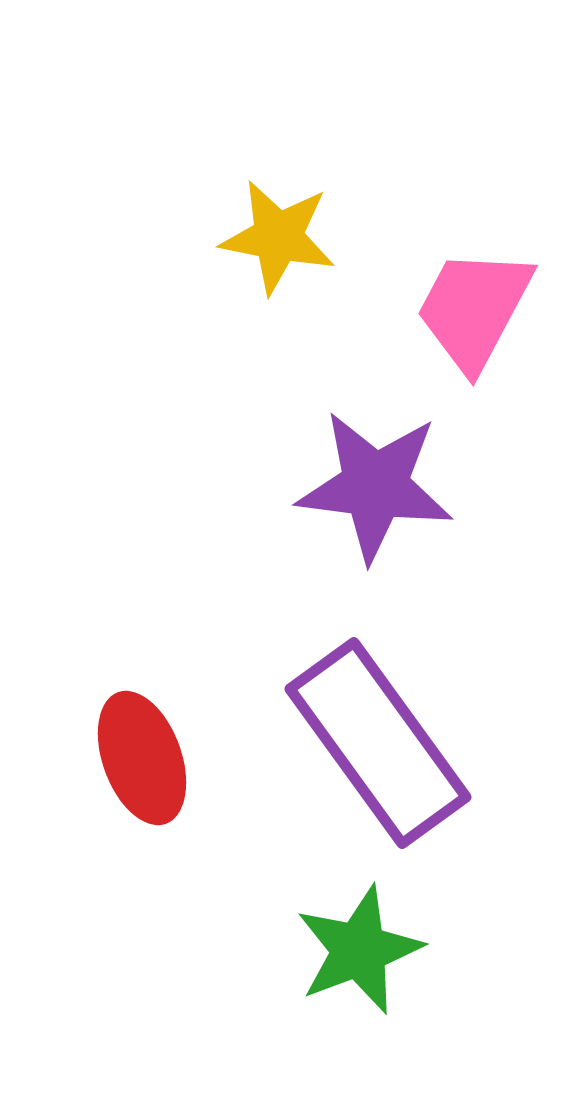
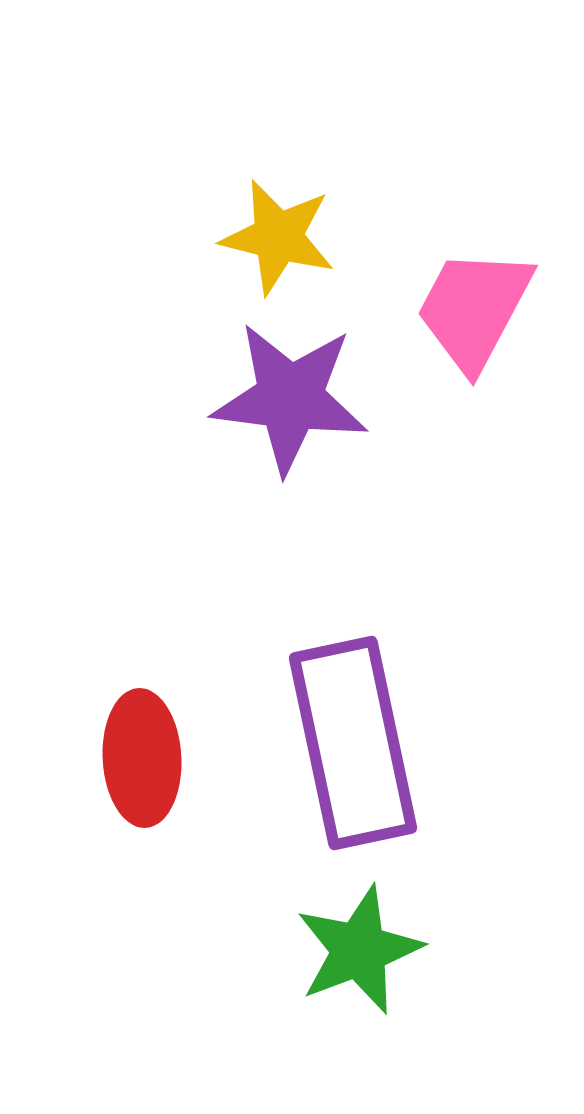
yellow star: rotated 3 degrees clockwise
purple star: moved 85 px left, 88 px up
purple rectangle: moved 25 px left; rotated 24 degrees clockwise
red ellipse: rotated 17 degrees clockwise
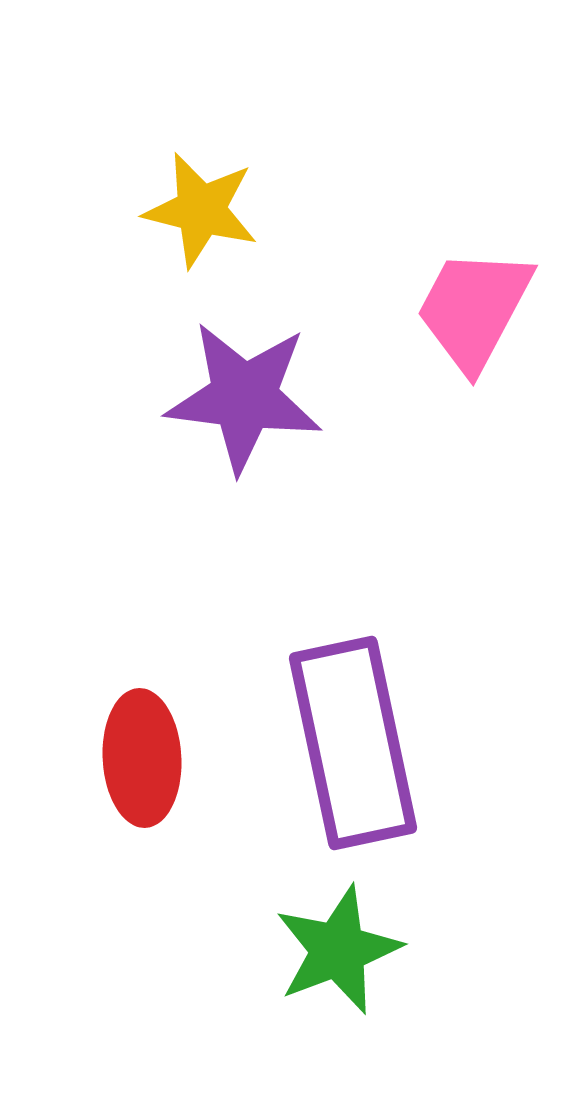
yellow star: moved 77 px left, 27 px up
purple star: moved 46 px left, 1 px up
green star: moved 21 px left
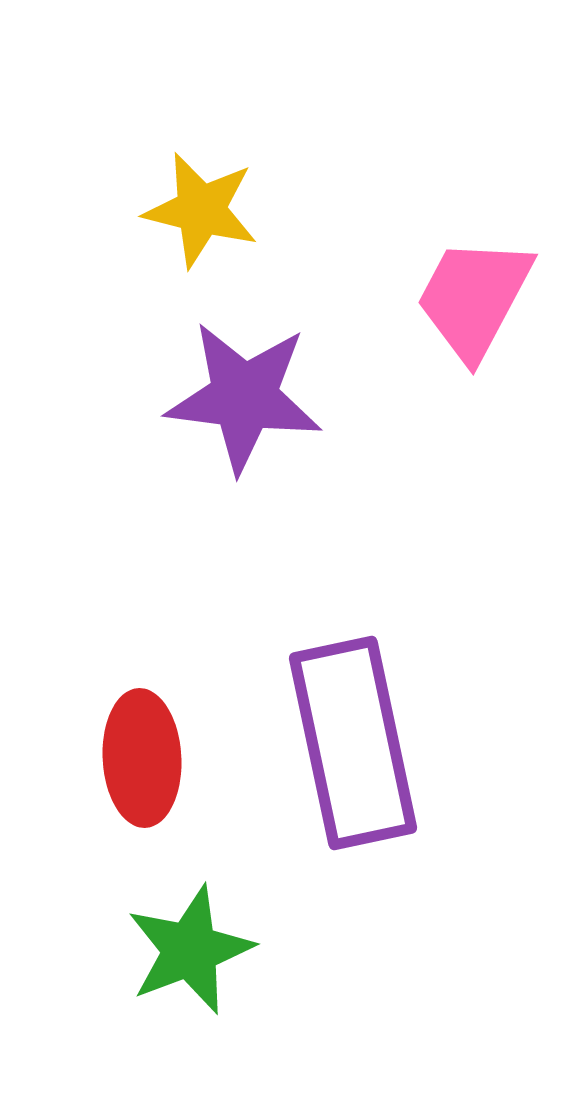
pink trapezoid: moved 11 px up
green star: moved 148 px left
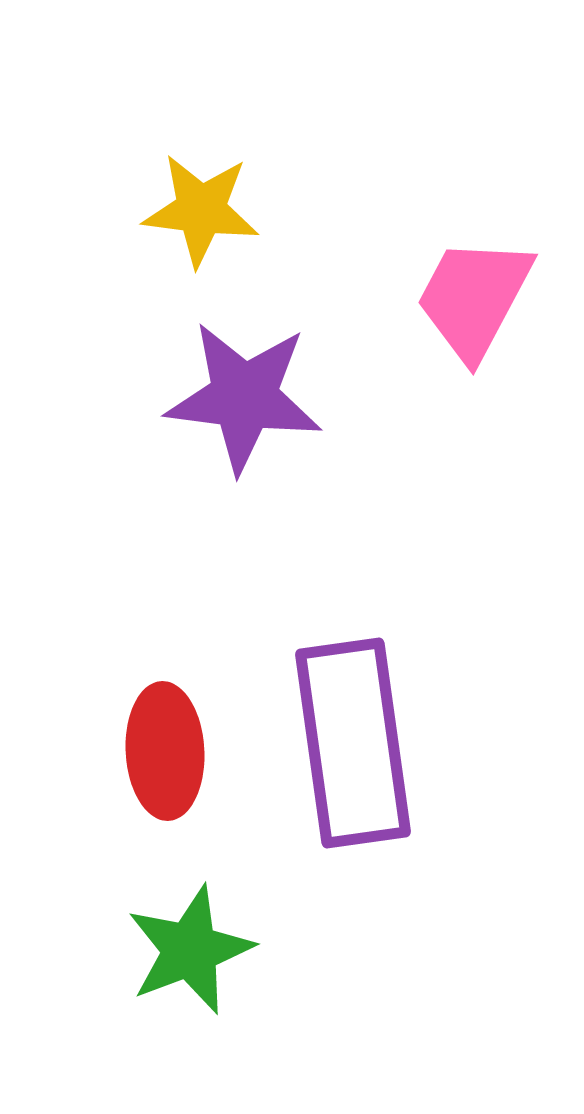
yellow star: rotated 7 degrees counterclockwise
purple rectangle: rotated 4 degrees clockwise
red ellipse: moved 23 px right, 7 px up
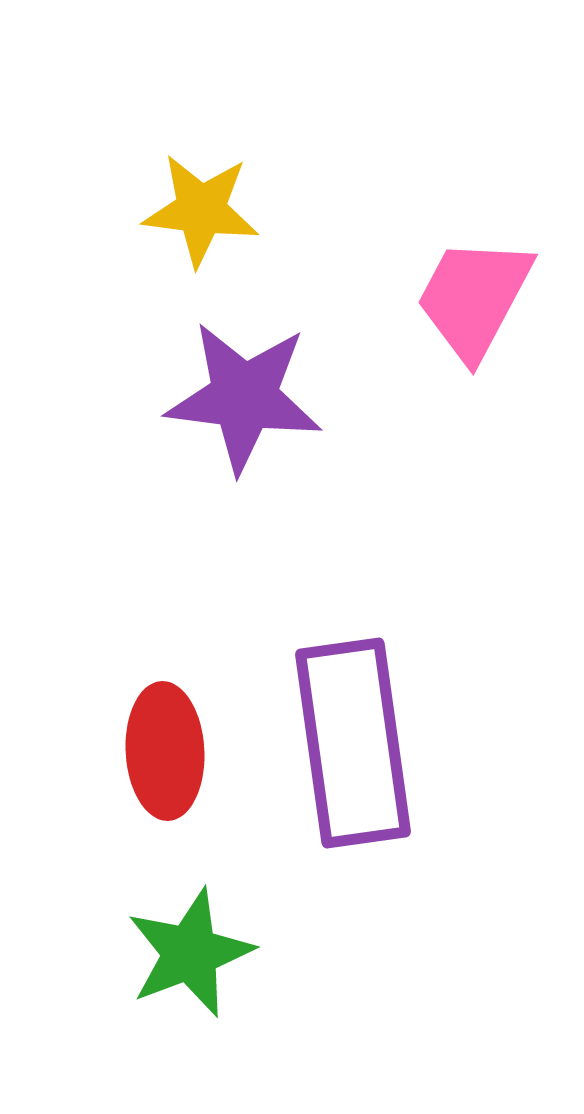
green star: moved 3 px down
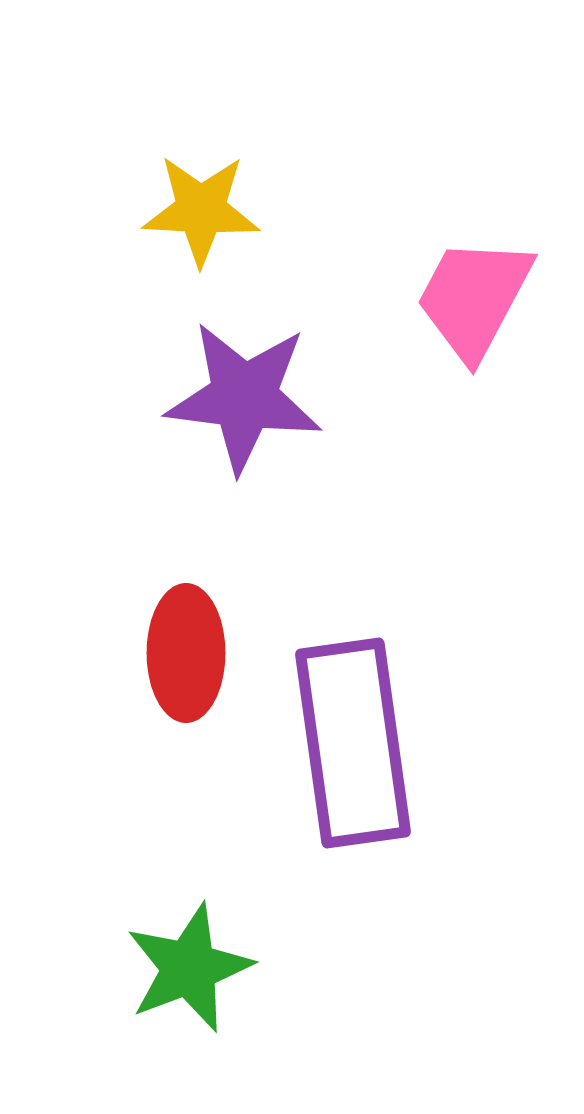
yellow star: rotated 4 degrees counterclockwise
red ellipse: moved 21 px right, 98 px up; rotated 3 degrees clockwise
green star: moved 1 px left, 15 px down
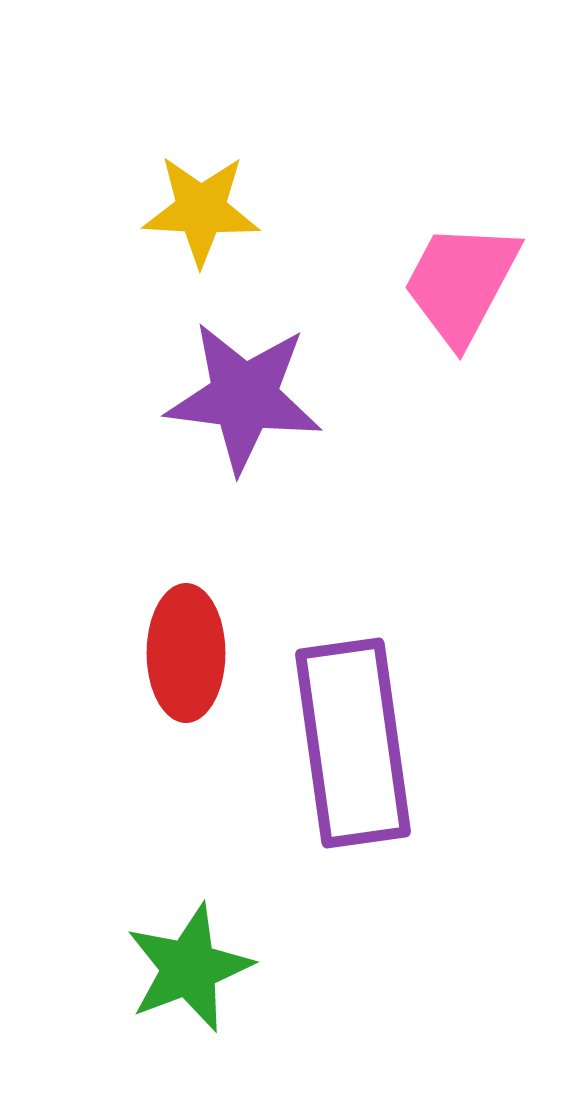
pink trapezoid: moved 13 px left, 15 px up
